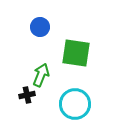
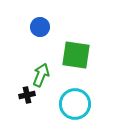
green square: moved 2 px down
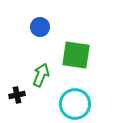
black cross: moved 10 px left
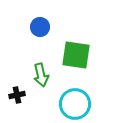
green arrow: rotated 145 degrees clockwise
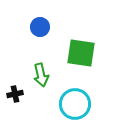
green square: moved 5 px right, 2 px up
black cross: moved 2 px left, 1 px up
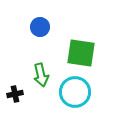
cyan circle: moved 12 px up
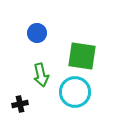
blue circle: moved 3 px left, 6 px down
green square: moved 1 px right, 3 px down
black cross: moved 5 px right, 10 px down
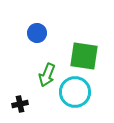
green square: moved 2 px right
green arrow: moved 6 px right; rotated 35 degrees clockwise
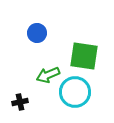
green arrow: moved 1 px right; rotated 45 degrees clockwise
black cross: moved 2 px up
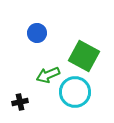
green square: rotated 20 degrees clockwise
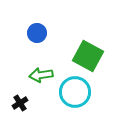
green square: moved 4 px right
green arrow: moved 7 px left; rotated 15 degrees clockwise
black cross: moved 1 px down; rotated 21 degrees counterclockwise
